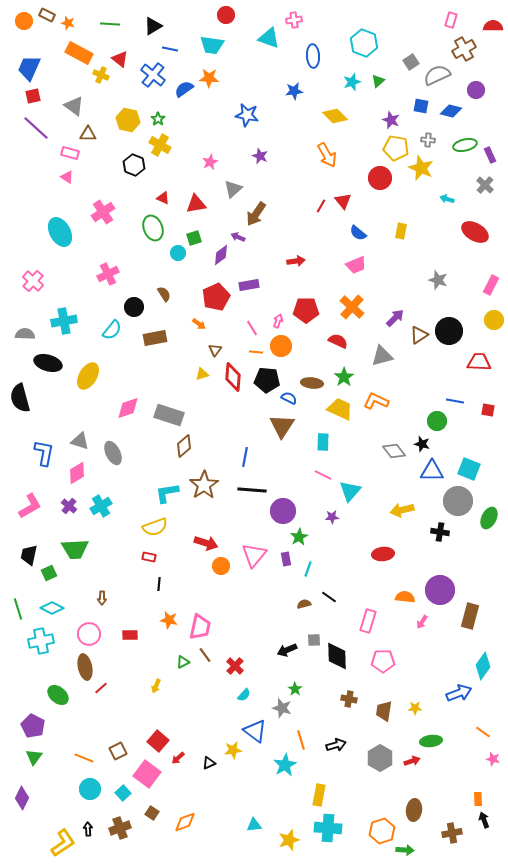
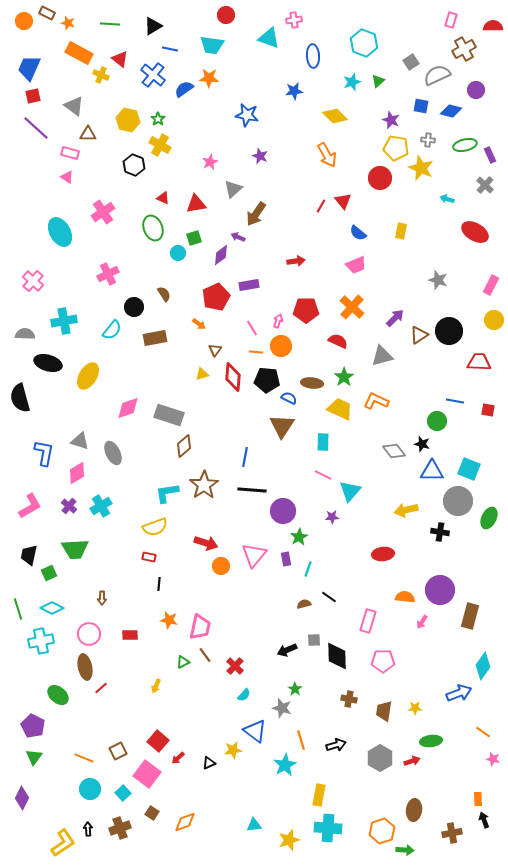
brown rectangle at (47, 15): moved 2 px up
yellow arrow at (402, 510): moved 4 px right
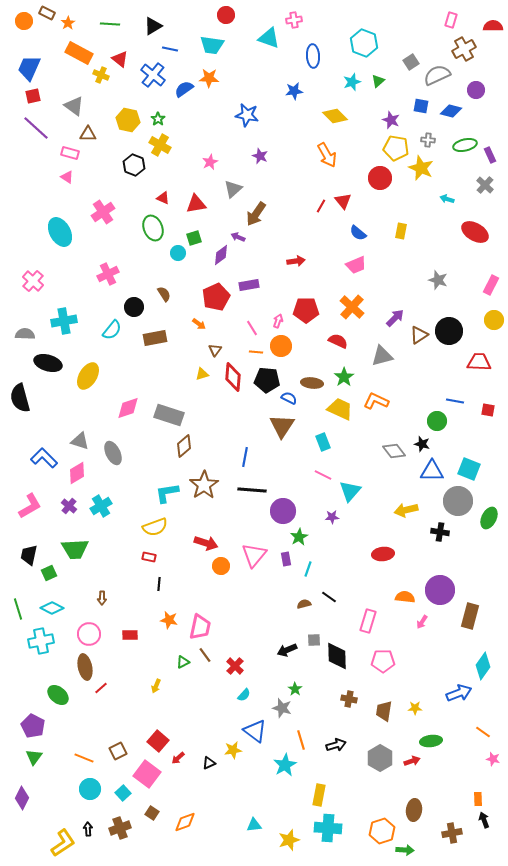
orange star at (68, 23): rotated 24 degrees clockwise
cyan rectangle at (323, 442): rotated 24 degrees counterclockwise
blue L-shape at (44, 453): moved 5 px down; rotated 56 degrees counterclockwise
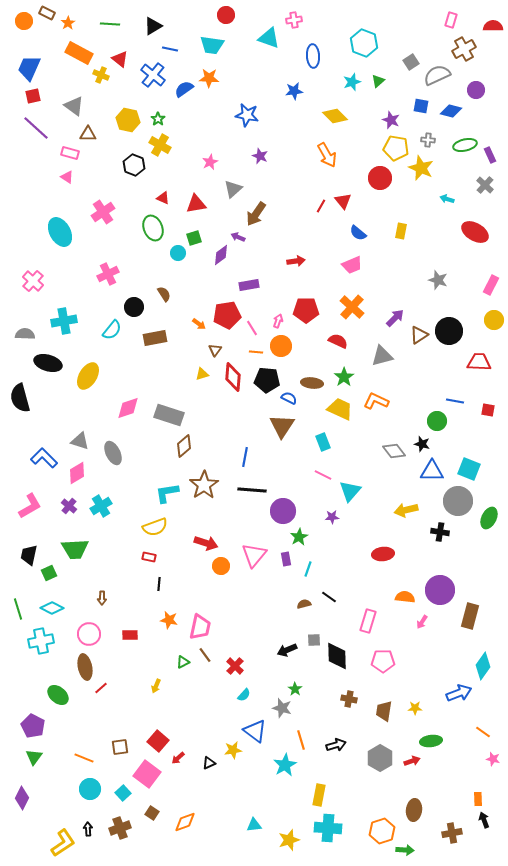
pink trapezoid at (356, 265): moved 4 px left
red pentagon at (216, 297): moved 11 px right, 18 px down; rotated 16 degrees clockwise
brown square at (118, 751): moved 2 px right, 4 px up; rotated 18 degrees clockwise
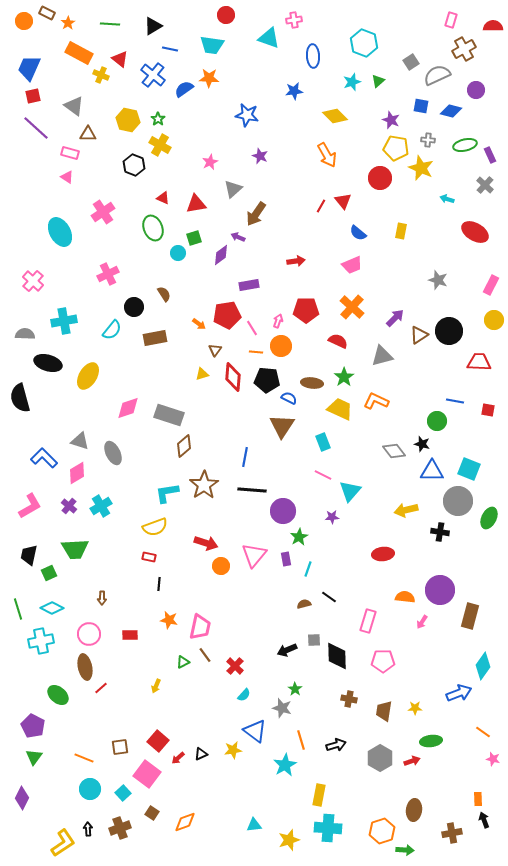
black triangle at (209, 763): moved 8 px left, 9 px up
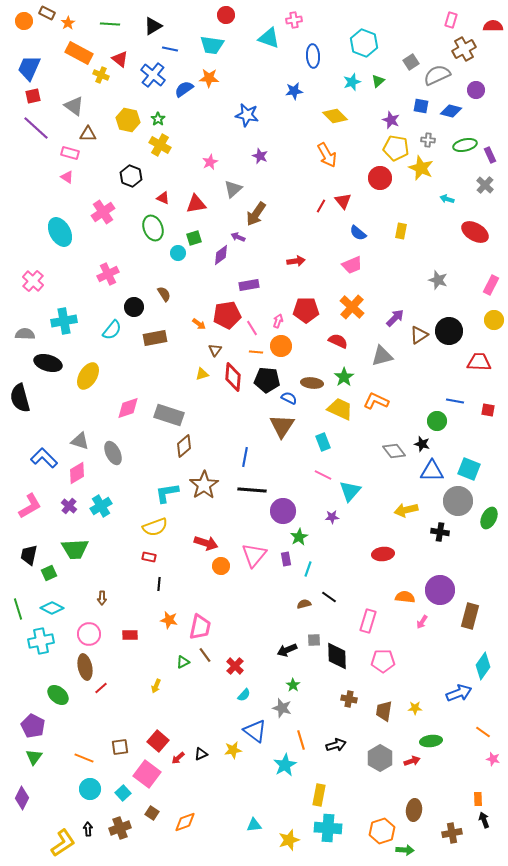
black hexagon at (134, 165): moved 3 px left, 11 px down
green star at (295, 689): moved 2 px left, 4 px up
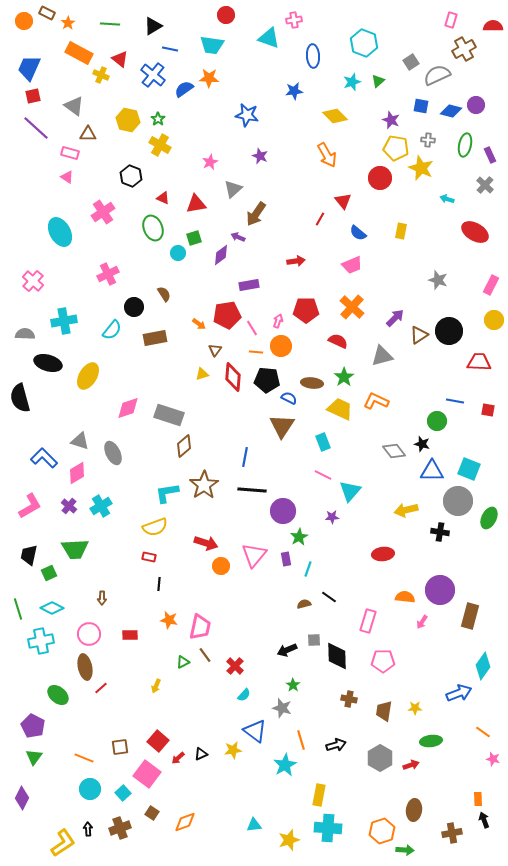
purple circle at (476, 90): moved 15 px down
green ellipse at (465, 145): rotated 65 degrees counterclockwise
red line at (321, 206): moved 1 px left, 13 px down
red arrow at (412, 761): moved 1 px left, 4 px down
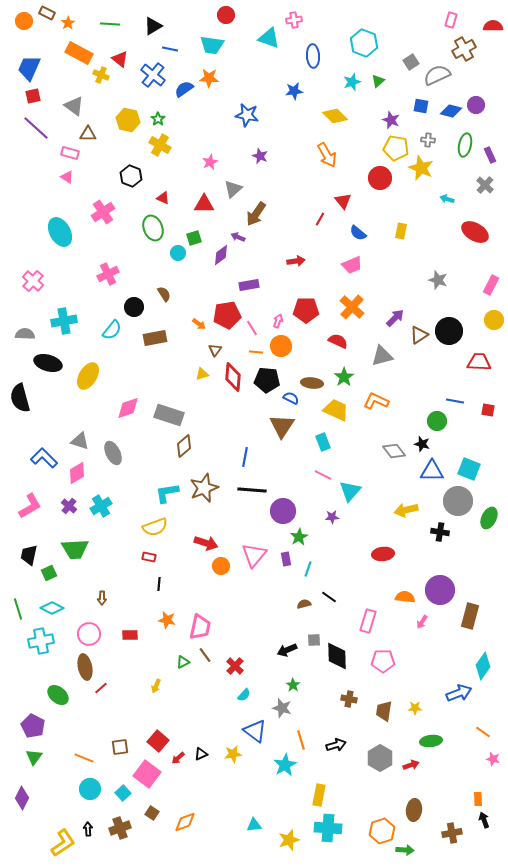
red triangle at (196, 204): moved 8 px right; rotated 10 degrees clockwise
blue semicircle at (289, 398): moved 2 px right
yellow trapezoid at (340, 409): moved 4 px left, 1 px down
brown star at (204, 485): moved 3 px down; rotated 12 degrees clockwise
orange star at (169, 620): moved 2 px left
yellow star at (233, 750): moved 4 px down
